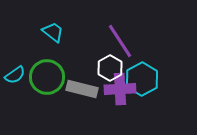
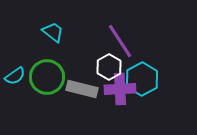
white hexagon: moved 1 px left, 1 px up
cyan semicircle: moved 1 px down
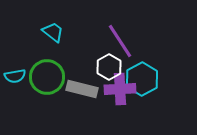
cyan semicircle: rotated 25 degrees clockwise
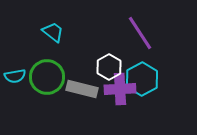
purple line: moved 20 px right, 8 px up
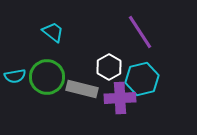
purple line: moved 1 px up
cyan hexagon: rotated 16 degrees clockwise
purple cross: moved 9 px down
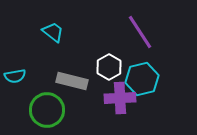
green circle: moved 33 px down
gray rectangle: moved 10 px left, 8 px up
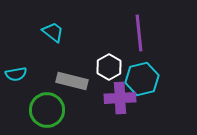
purple line: moved 1 px left, 1 px down; rotated 27 degrees clockwise
cyan semicircle: moved 1 px right, 2 px up
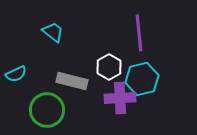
cyan semicircle: rotated 15 degrees counterclockwise
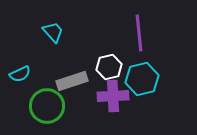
cyan trapezoid: rotated 10 degrees clockwise
white hexagon: rotated 15 degrees clockwise
cyan semicircle: moved 4 px right
gray rectangle: rotated 32 degrees counterclockwise
purple cross: moved 7 px left, 2 px up
green circle: moved 4 px up
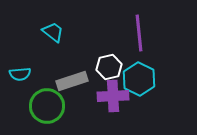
cyan trapezoid: rotated 10 degrees counterclockwise
cyan semicircle: rotated 20 degrees clockwise
cyan hexagon: moved 3 px left; rotated 20 degrees counterclockwise
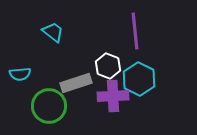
purple line: moved 4 px left, 2 px up
white hexagon: moved 1 px left, 1 px up; rotated 25 degrees counterclockwise
gray rectangle: moved 4 px right, 2 px down
green circle: moved 2 px right
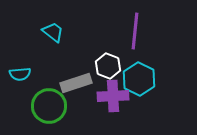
purple line: rotated 12 degrees clockwise
